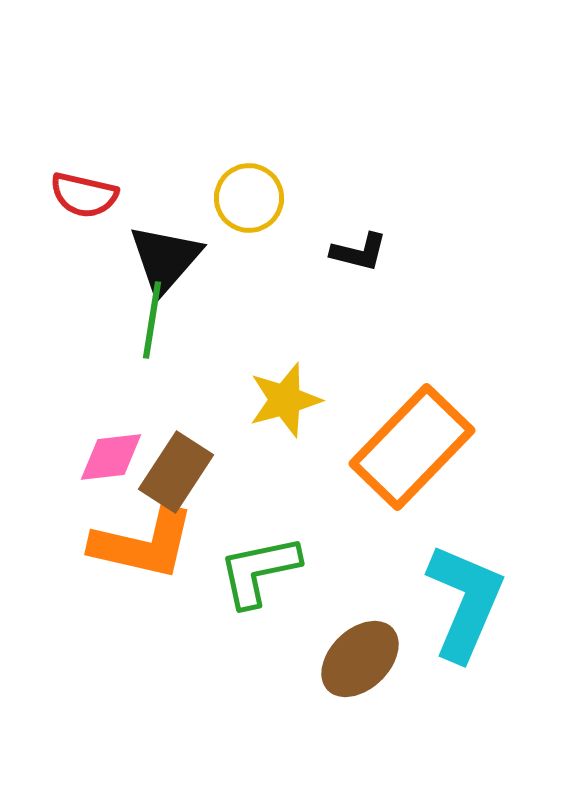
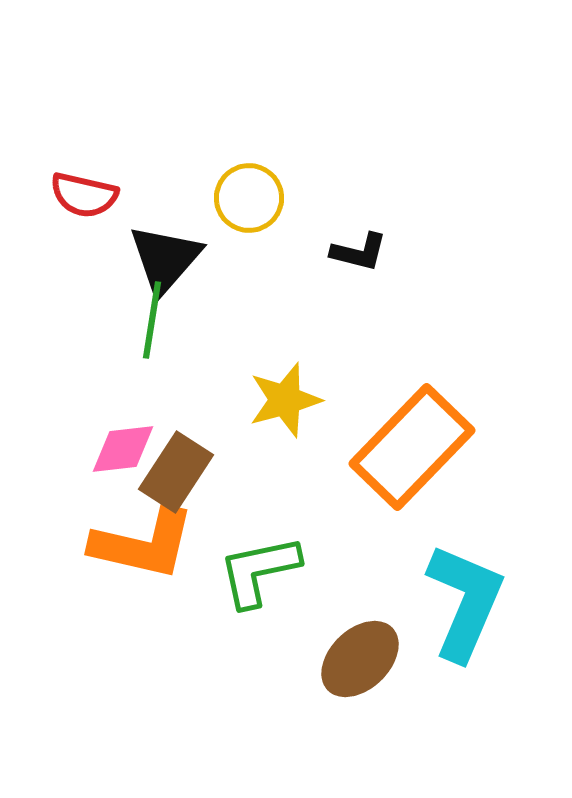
pink diamond: moved 12 px right, 8 px up
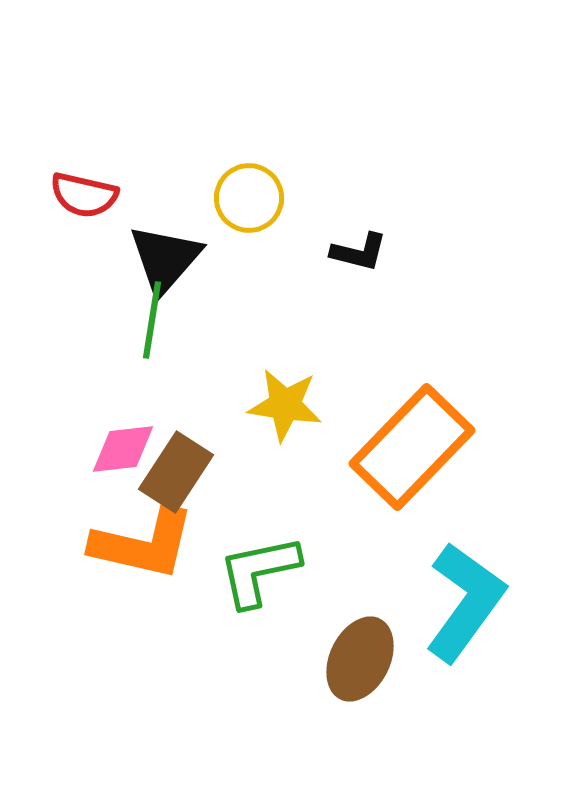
yellow star: moved 5 px down; rotated 24 degrees clockwise
cyan L-shape: rotated 13 degrees clockwise
brown ellipse: rotated 20 degrees counterclockwise
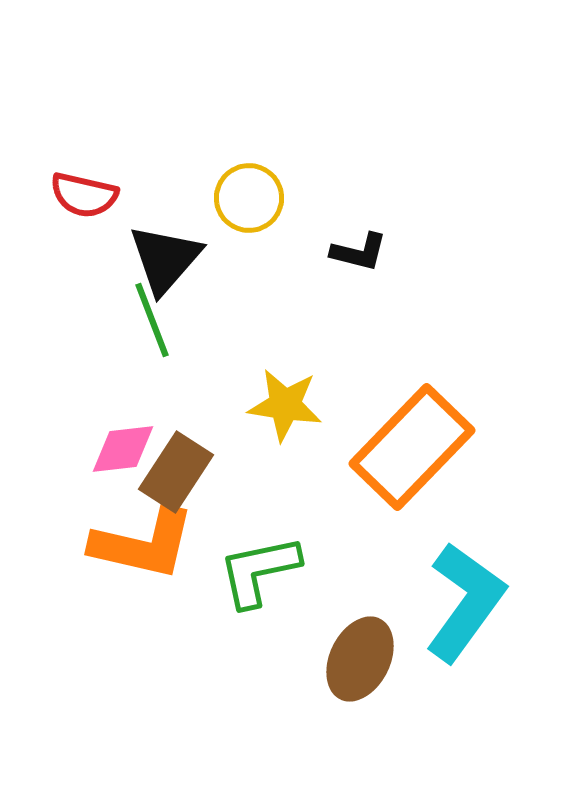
green line: rotated 30 degrees counterclockwise
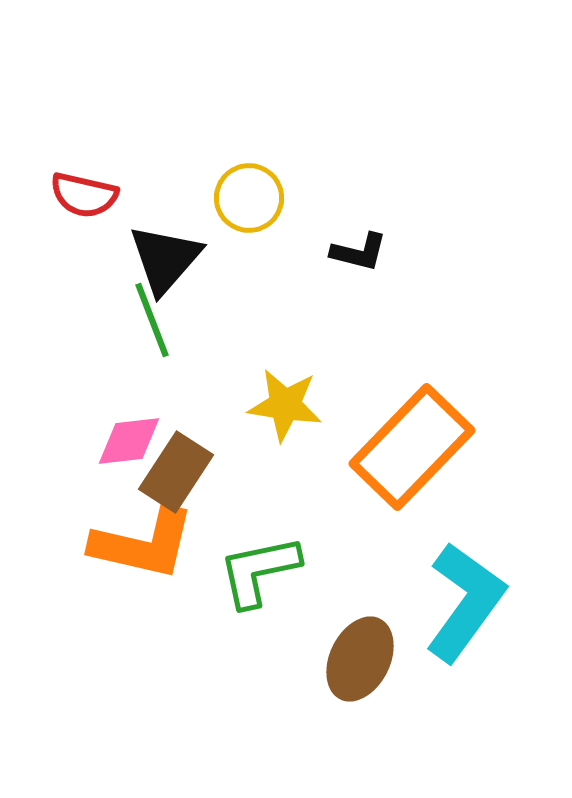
pink diamond: moved 6 px right, 8 px up
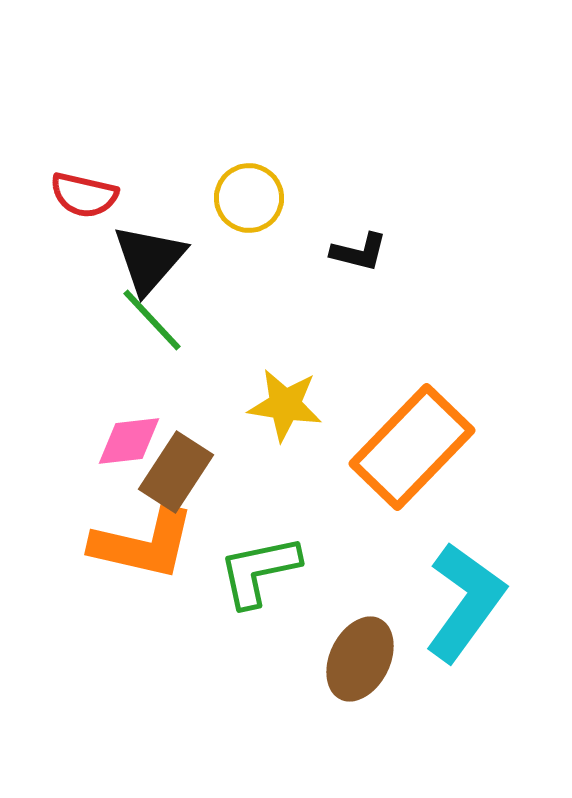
black triangle: moved 16 px left
green line: rotated 22 degrees counterclockwise
